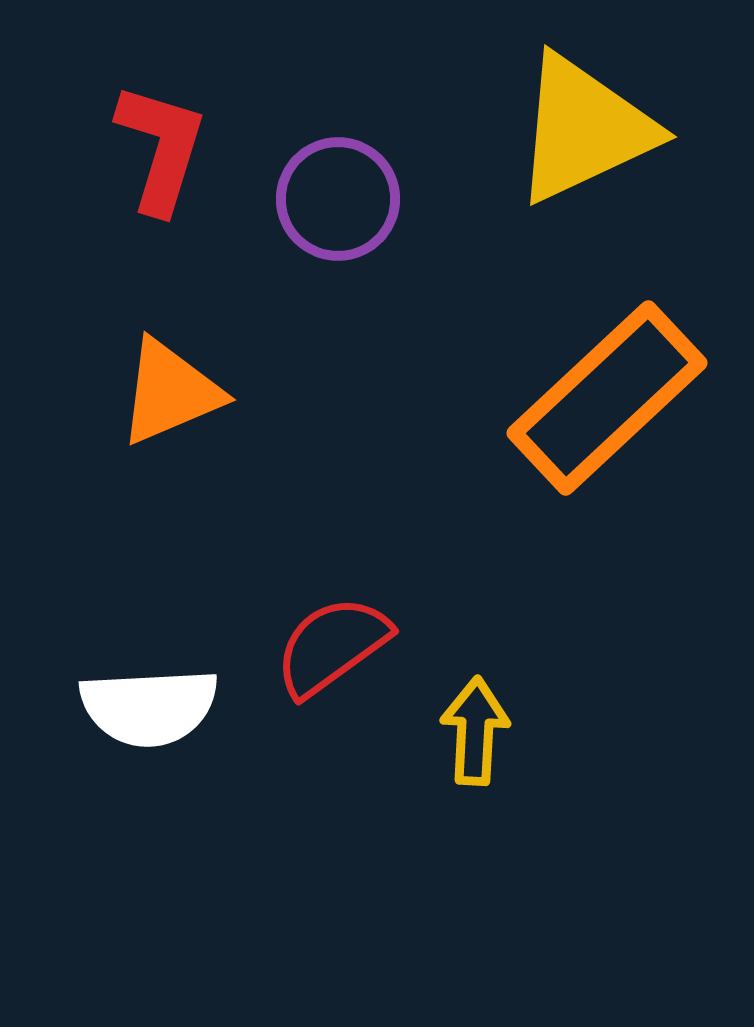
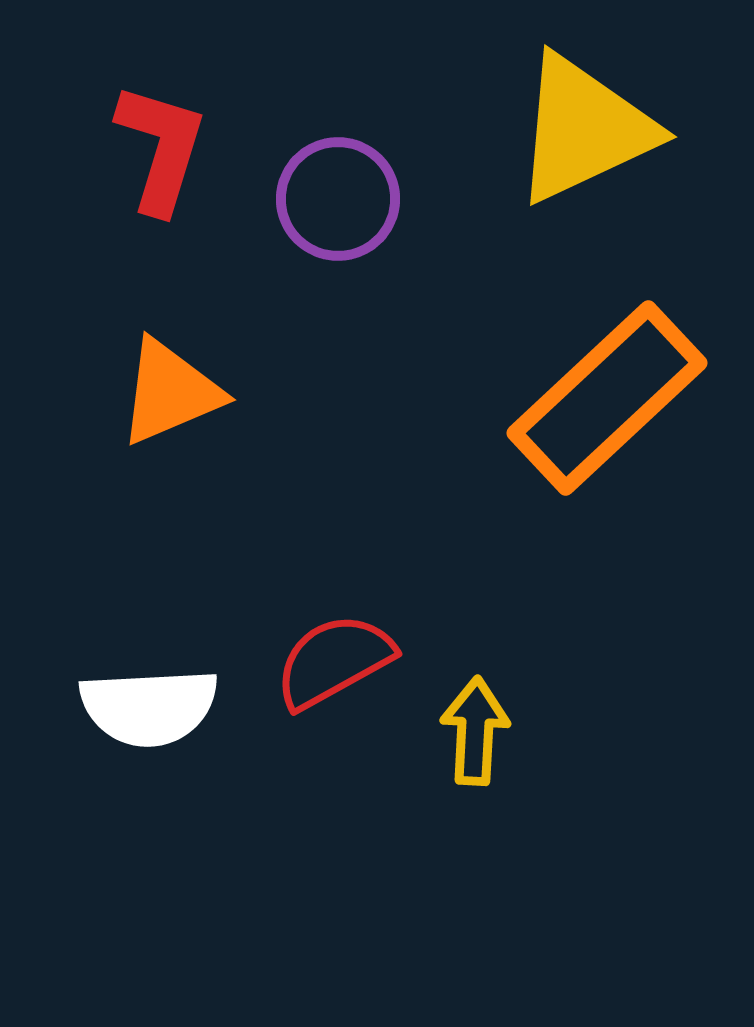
red semicircle: moved 2 px right, 15 px down; rotated 7 degrees clockwise
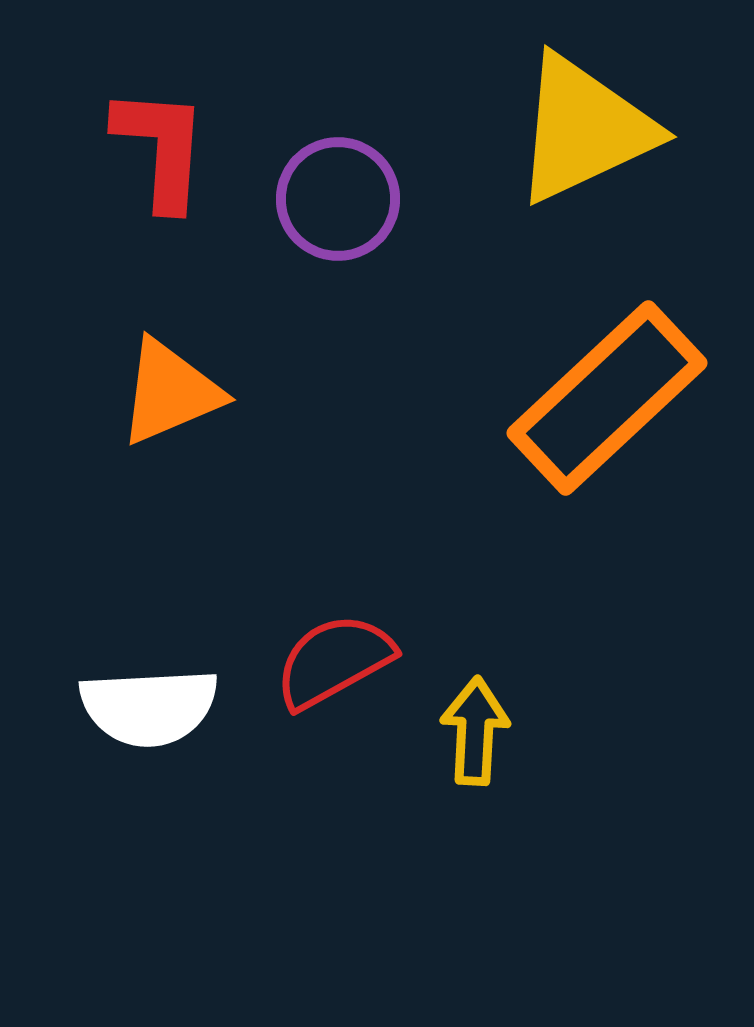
red L-shape: rotated 13 degrees counterclockwise
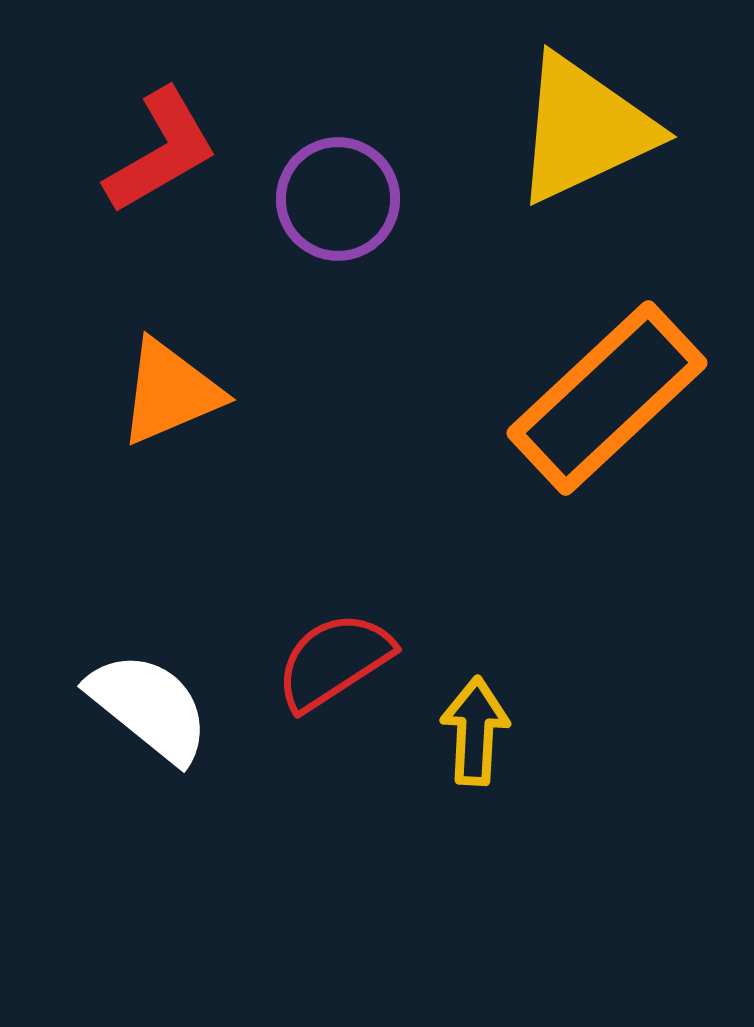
red L-shape: moved 3 px down; rotated 56 degrees clockwise
red semicircle: rotated 4 degrees counterclockwise
white semicircle: rotated 138 degrees counterclockwise
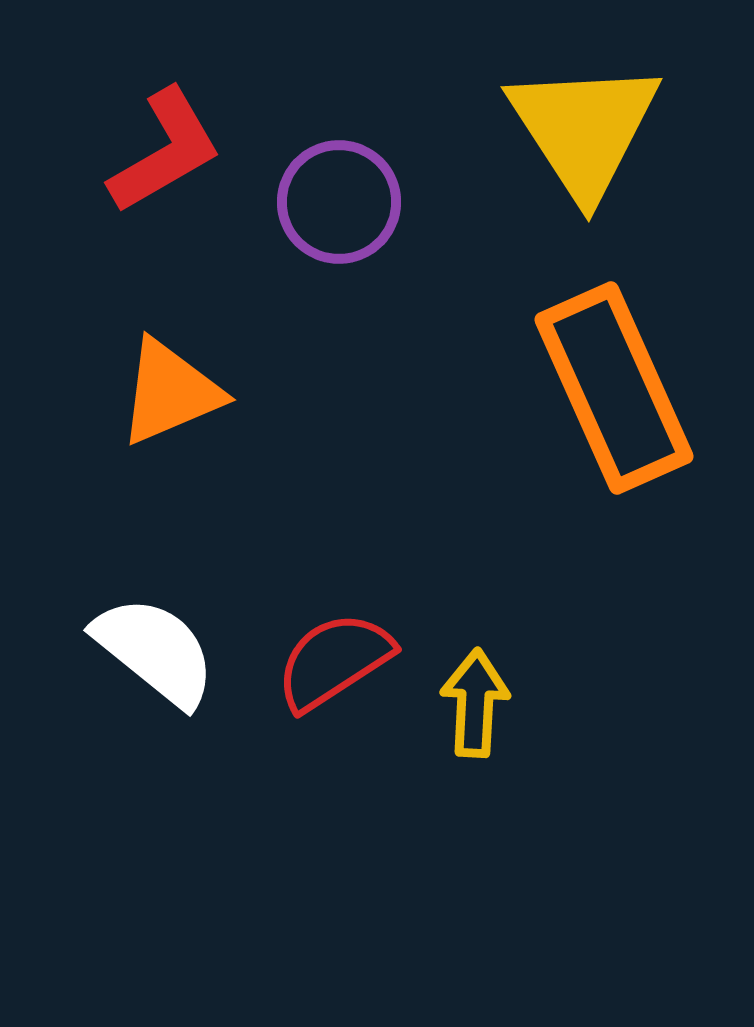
yellow triangle: rotated 38 degrees counterclockwise
red L-shape: moved 4 px right
purple circle: moved 1 px right, 3 px down
orange rectangle: moved 7 px right, 10 px up; rotated 71 degrees counterclockwise
white semicircle: moved 6 px right, 56 px up
yellow arrow: moved 28 px up
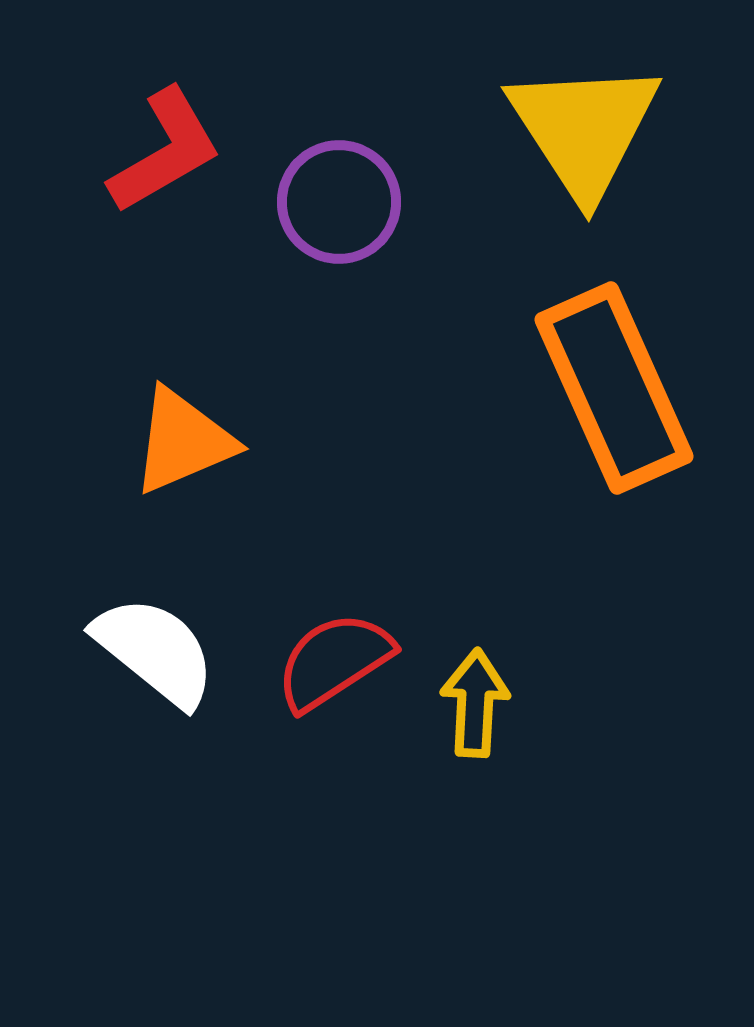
orange triangle: moved 13 px right, 49 px down
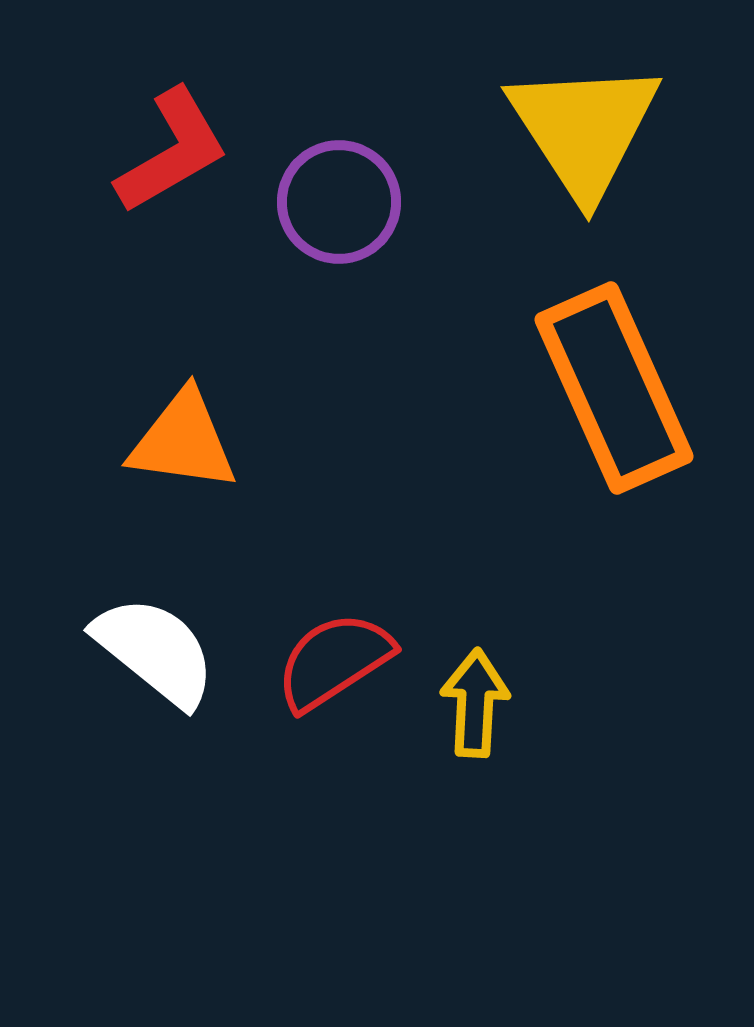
red L-shape: moved 7 px right
orange triangle: rotated 31 degrees clockwise
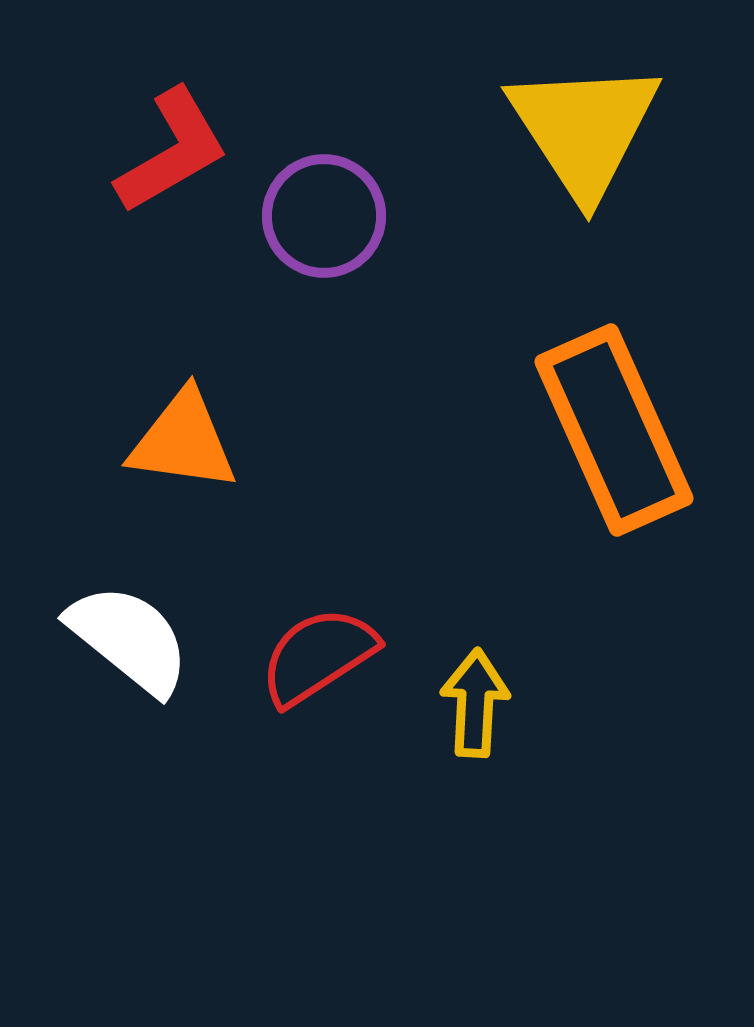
purple circle: moved 15 px left, 14 px down
orange rectangle: moved 42 px down
white semicircle: moved 26 px left, 12 px up
red semicircle: moved 16 px left, 5 px up
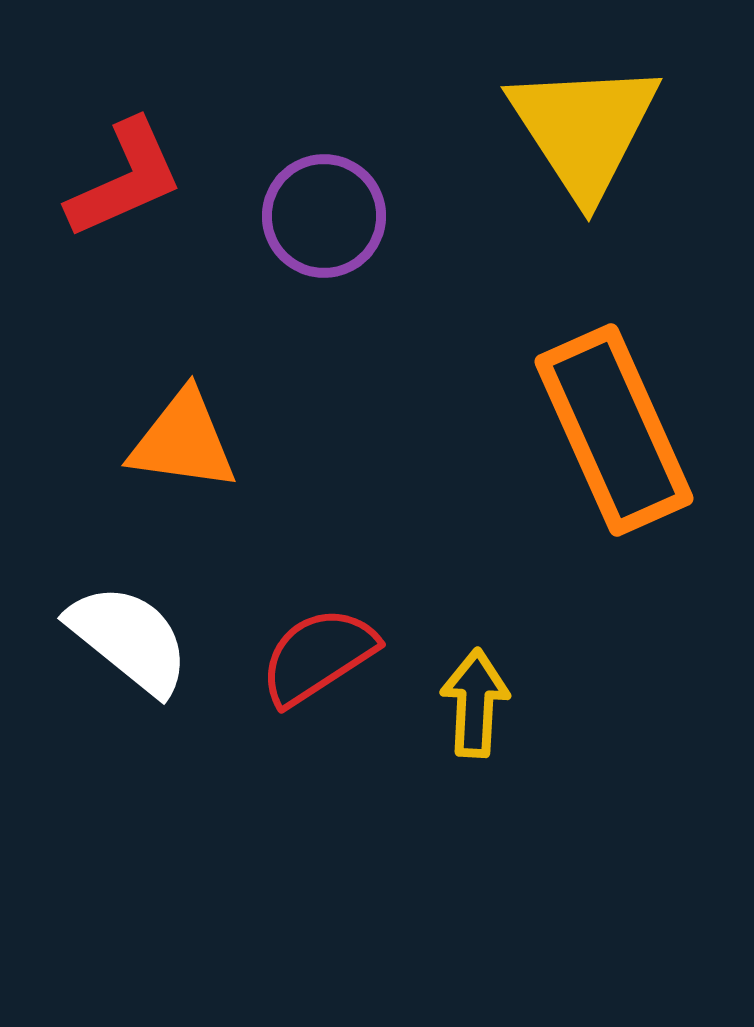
red L-shape: moved 47 px left, 28 px down; rotated 6 degrees clockwise
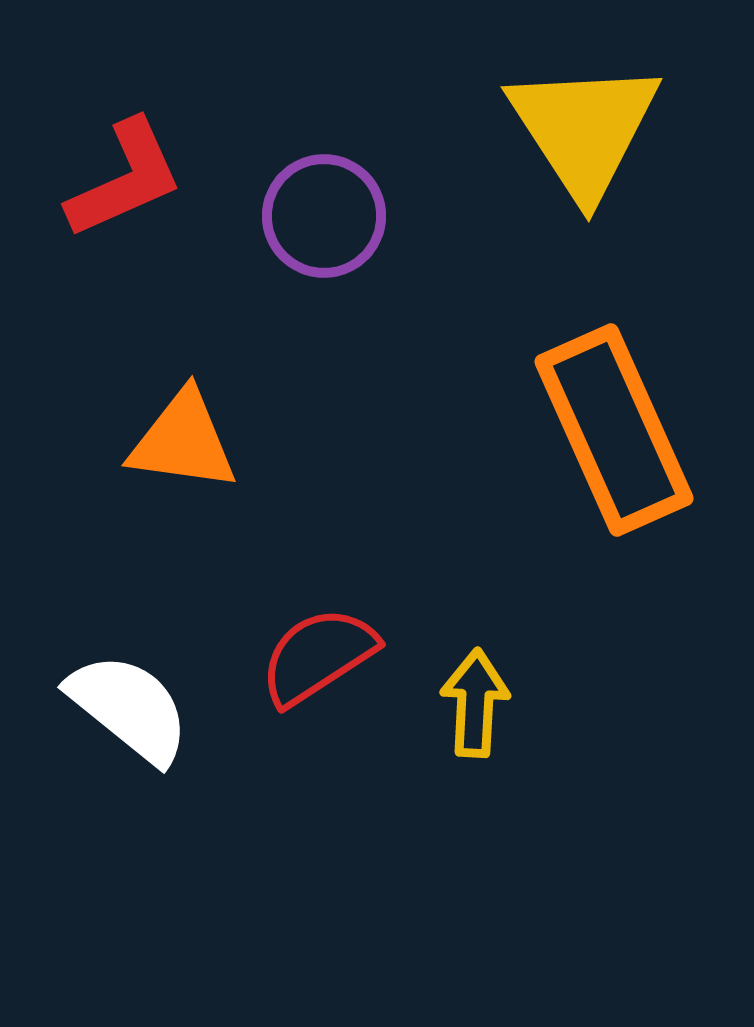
white semicircle: moved 69 px down
